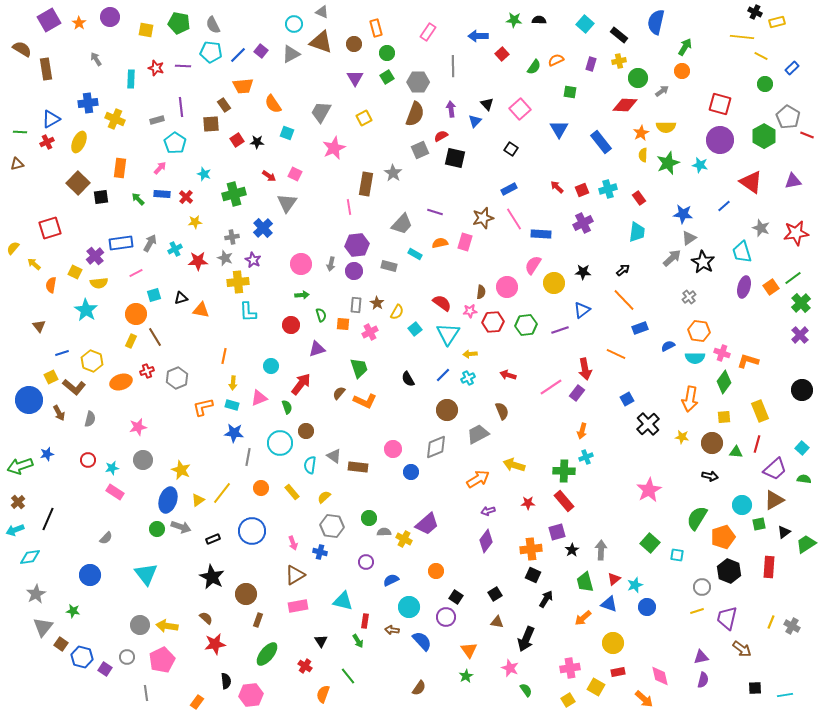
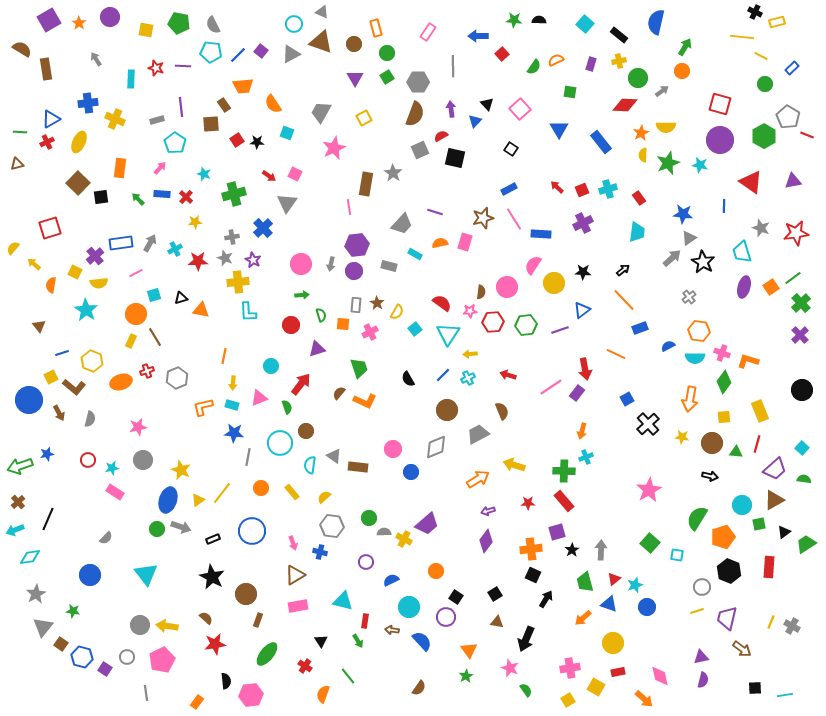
blue line at (724, 206): rotated 48 degrees counterclockwise
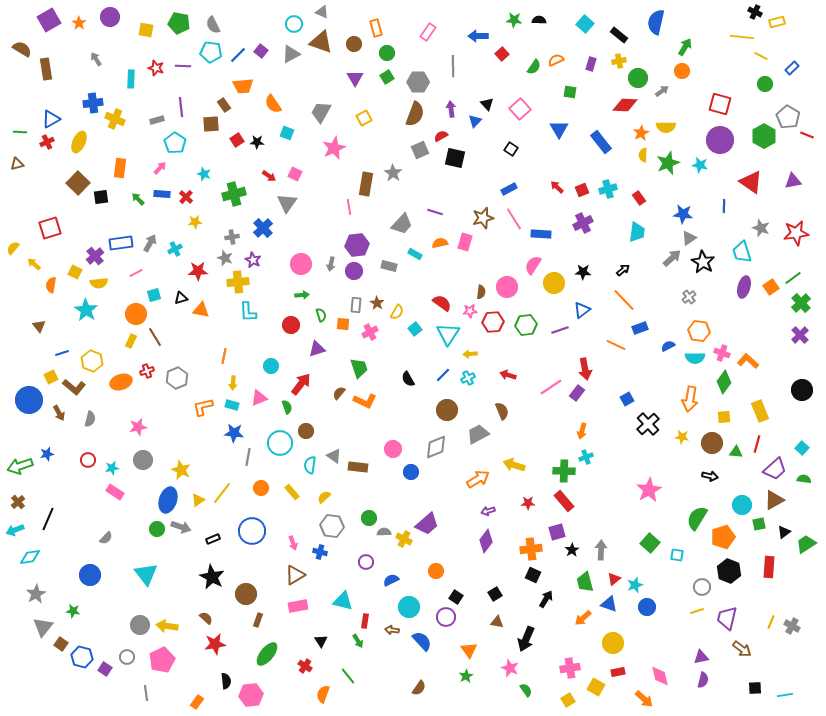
blue cross at (88, 103): moved 5 px right
red star at (198, 261): moved 10 px down
orange line at (616, 354): moved 9 px up
orange L-shape at (748, 361): rotated 25 degrees clockwise
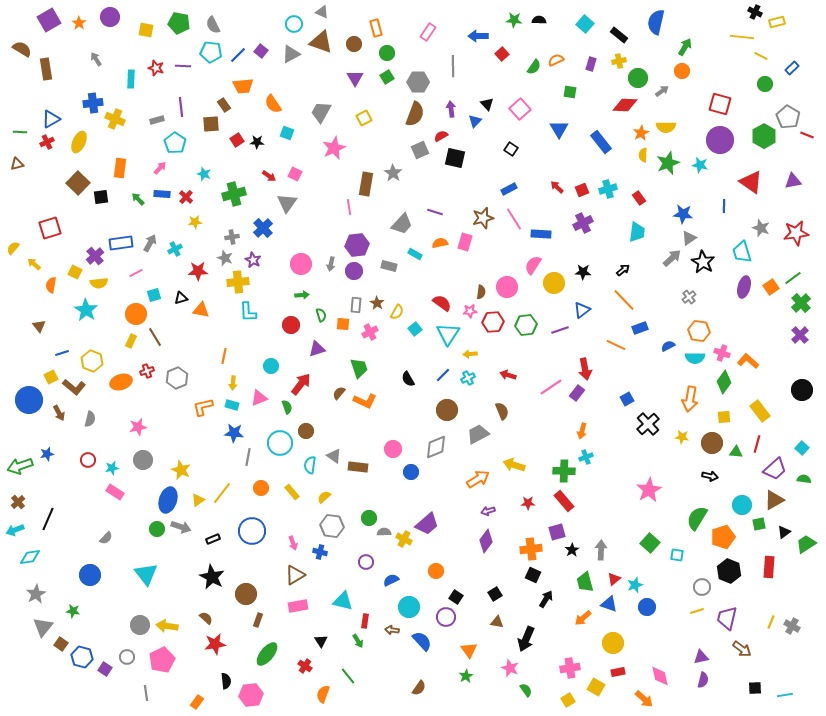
yellow rectangle at (760, 411): rotated 15 degrees counterclockwise
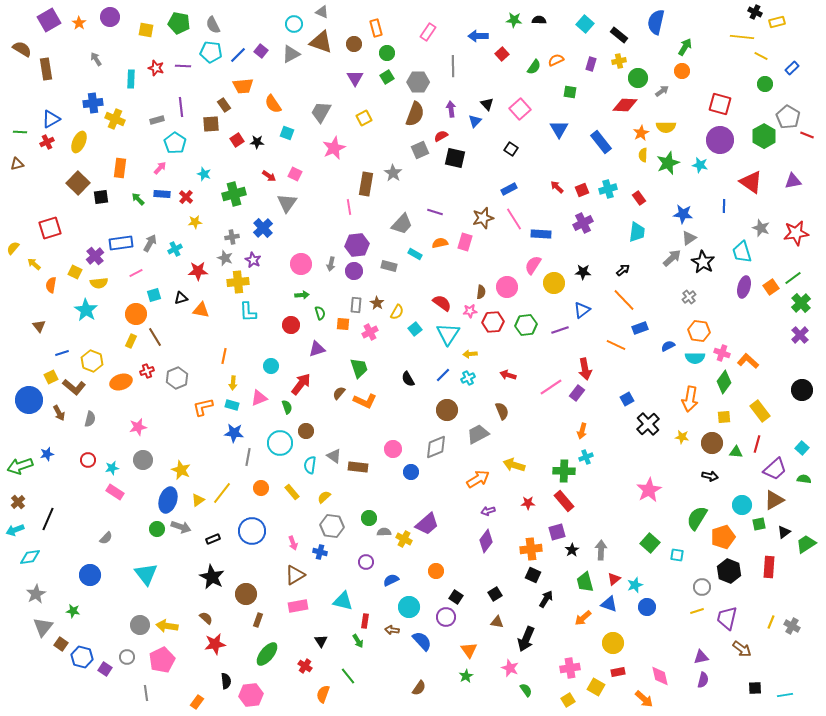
green semicircle at (321, 315): moved 1 px left, 2 px up
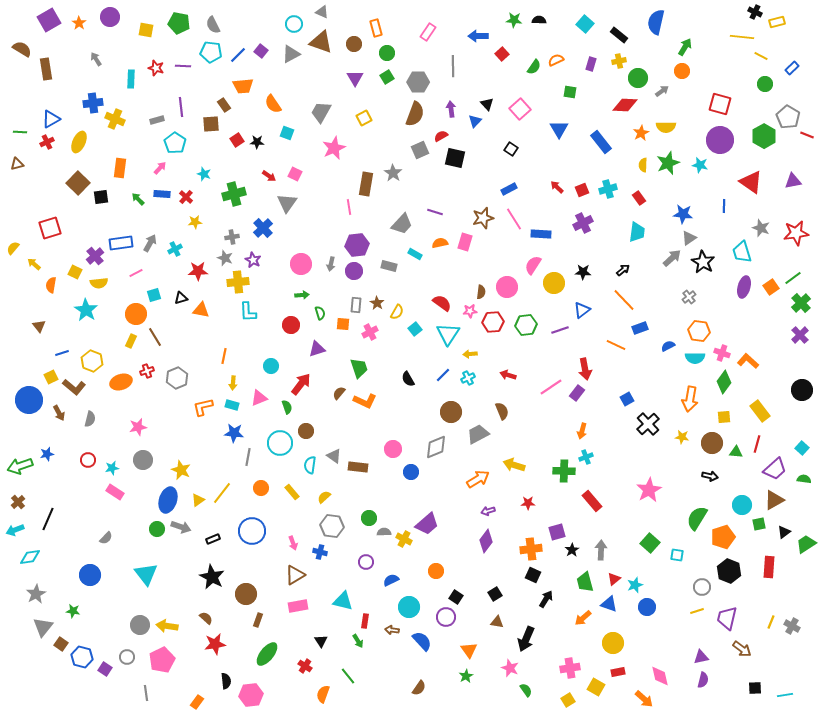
yellow semicircle at (643, 155): moved 10 px down
brown circle at (447, 410): moved 4 px right, 2 px down
red rectangle at (564, 501): moved 28 px right
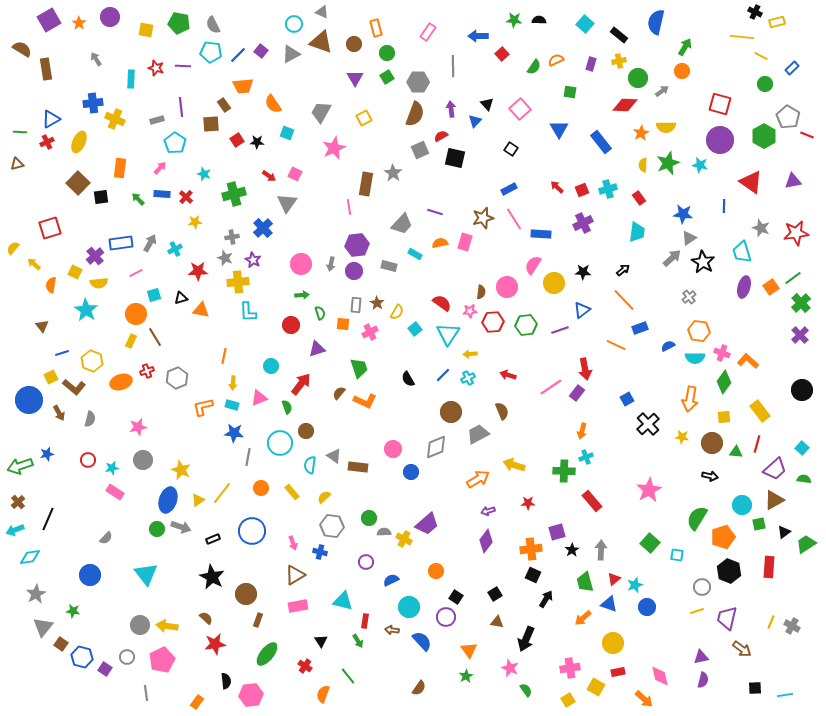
brown triangle at (39, 326): moved 3 px right
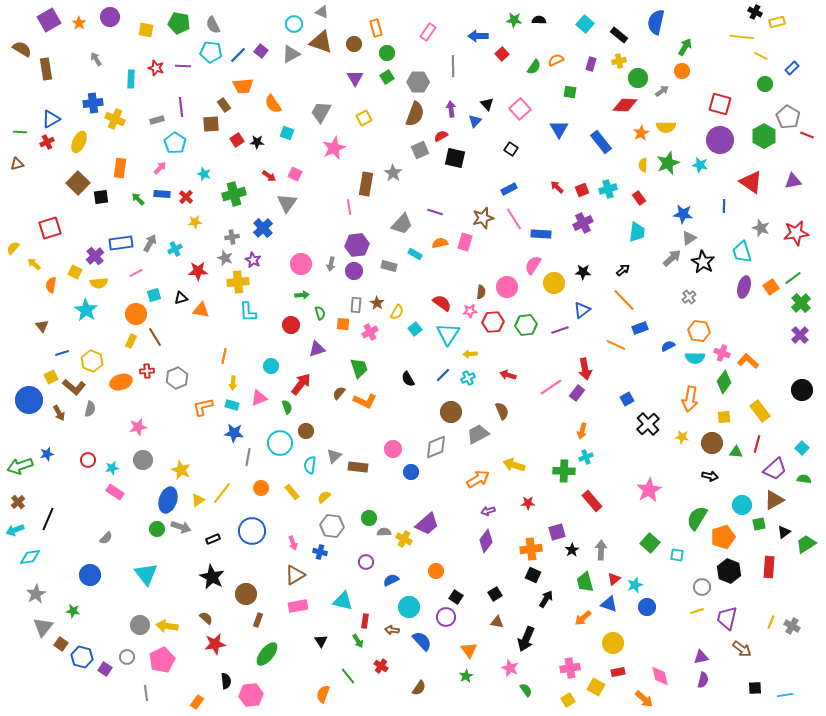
red cross at (147, 371): rotated 16 degrees clockwise
gray semicircle at (90, 419): moved 10 px up
gray triangle at (334, 456): rotated 42 degrees clockwise
red cross at (305, 666): moved 76 px right
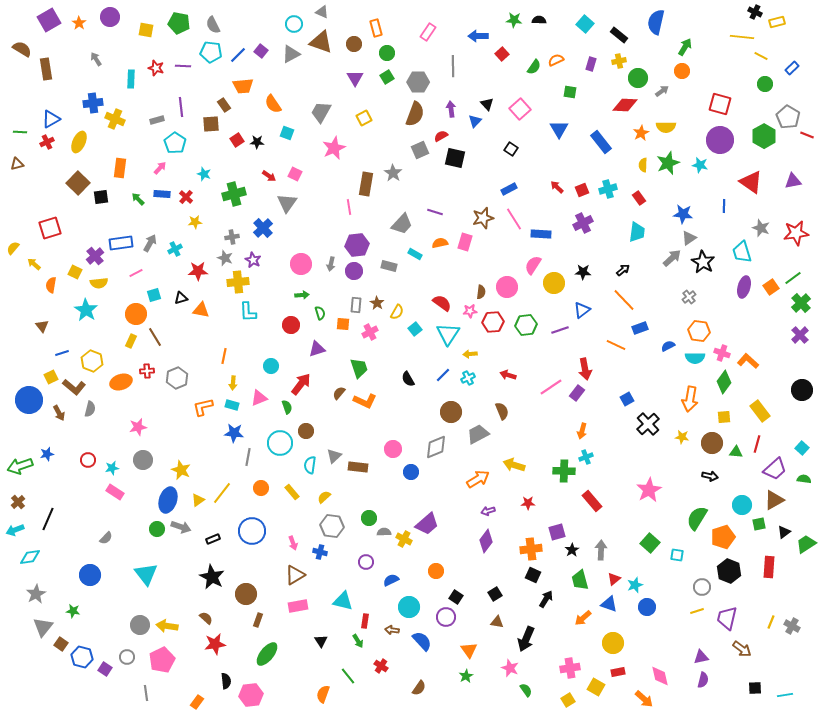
green trapezoid at (585, 582): moved 5 px left, 2 px up
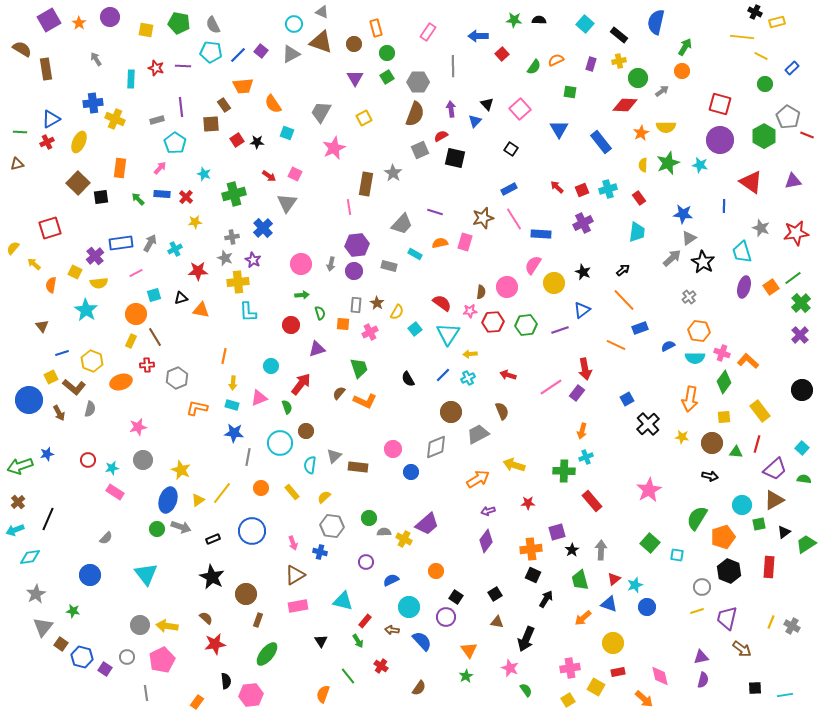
black star at (583, 272): rotated 21 degrees clockwise
red cross at (147, 371): moved 6 px up
orange L-shape at (203, 407): moved 6 px left, 1 px down; rotated 25 degrees clockwise
red rectangle at (365, 621): rotated 32 degrees clockwise
